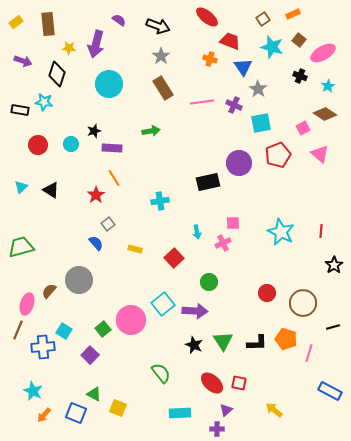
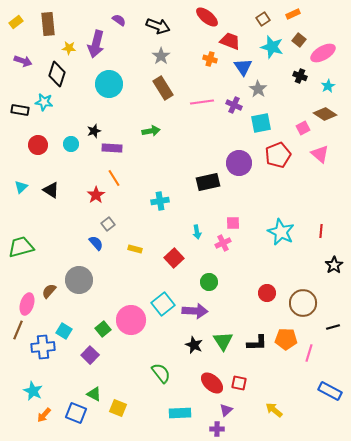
orange pentagon at (286, 339): rotated 15 degrees counterclockwise
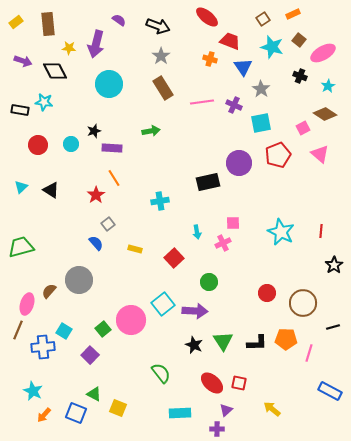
black diamond at (57, 74): moved 2 px left, 3 px up; rotated 45 degrees counterclockwise
gray star at (258, 89): moved 3 px right
yellow arrow at (274, 410): moved 2 px left, 1 px up
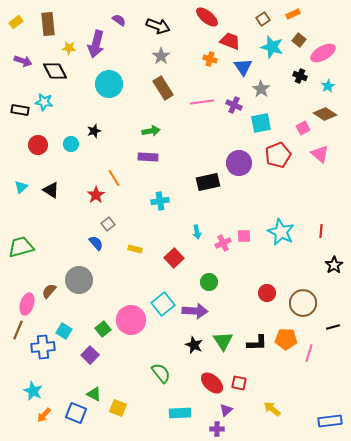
purple rectangle at (112, 148): moved 36 px right, 9 px down
pink square at (233, 223): moved 11 px right, 13 px down
blue rectangle at (330, 391): moved 30 px down; rotated 35 degrees counterclockwise
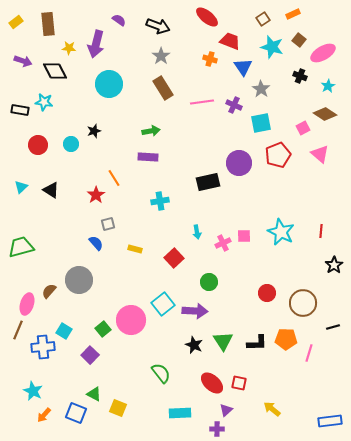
gray square at (108, 224): rotated 24 degrees clockwise
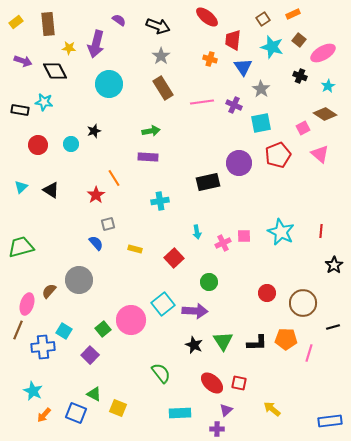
red trapezoid at (230, 41): moved 3 px right, 1 px up; rotated 105 degrees counterclockwise
